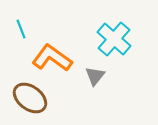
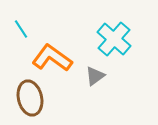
cyan line: rotated 12 degrees counterclockwise
gray triangle: rotated 15 degrees clockwise
brown ellipse: rotated 40 degrees clockwise
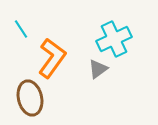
cyan cross: rotated 24 degrees clockwise
orange L-shape: rotated 90 degrees clockwise
gray triangle: moved 3 px right, 7 px up
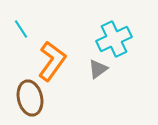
orange L-shape: moved 3 px down
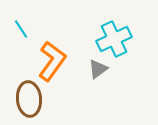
brown ellipse: moved 1 px left, 1 px down; rotated 8 degrees clockwise
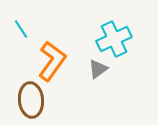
brown ellipse: moved 2 px right, 1 px down
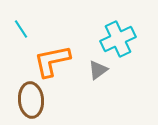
cyan cross: moved 4 px right
orange L-shape: rotated 138 degrees counterclockwise
gray triangle: moved 1 px down
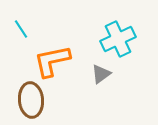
gray triangle: moved 3 px right, 4 px down
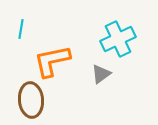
cyan line: rotated 42 degrees clockwise
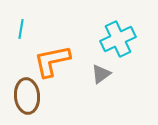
brown ellipse: moved 4 px left, 4 px up
